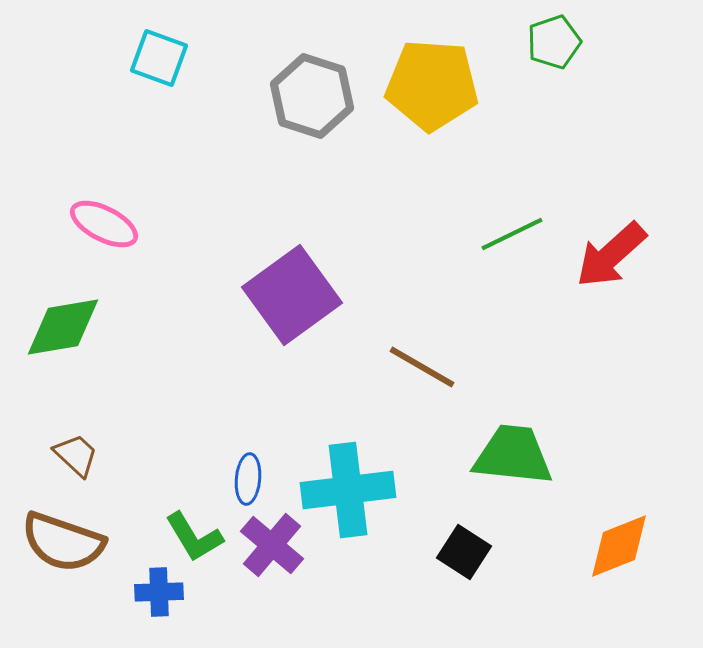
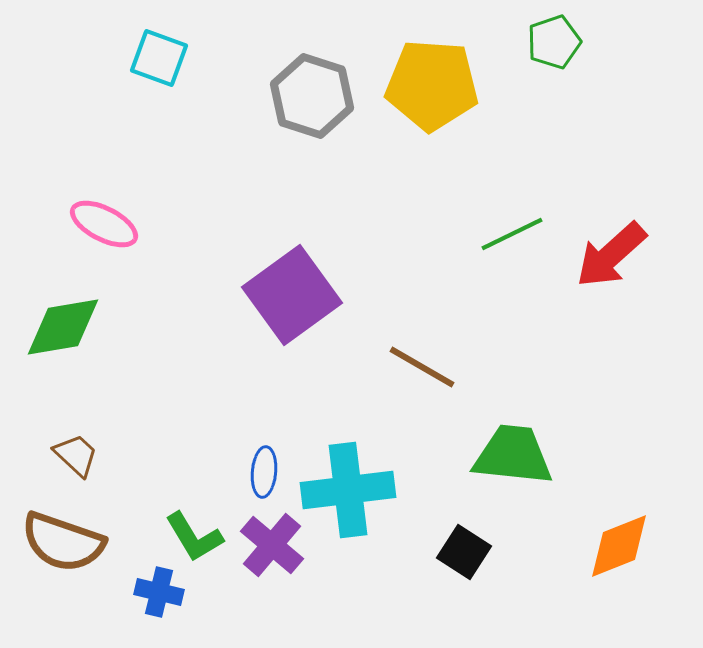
blue ellipse: moved 16 px right, 7 px up
blue cross: rotated 15 degrees clockwise
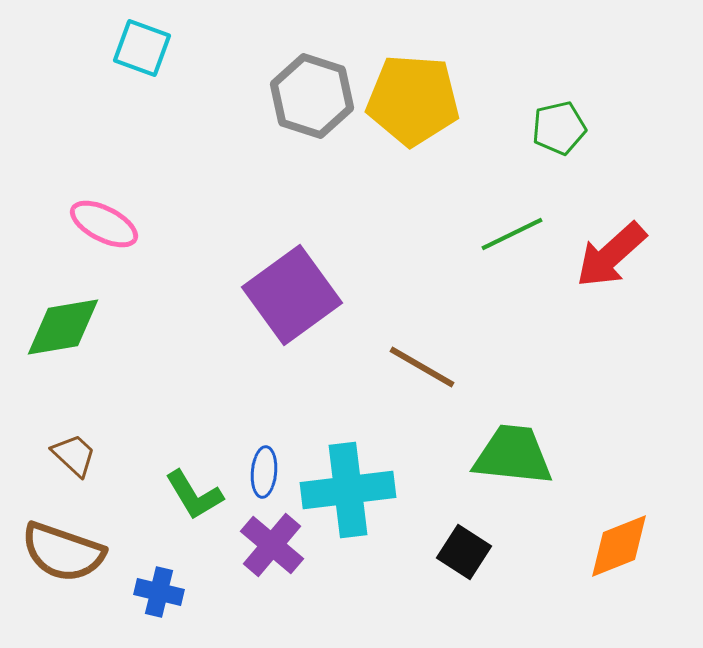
green pentagon: moved 5 px right, 86 px down; rotated 6 degrees clockwise
cyan square: moved 17 px left, 10 px up
yellow pentagon: moved 19 px left, 15 px down
brown trapezoid: moved 2 px left
green L-shape: moved 42 px up
brown semicircle: moved 10 px down
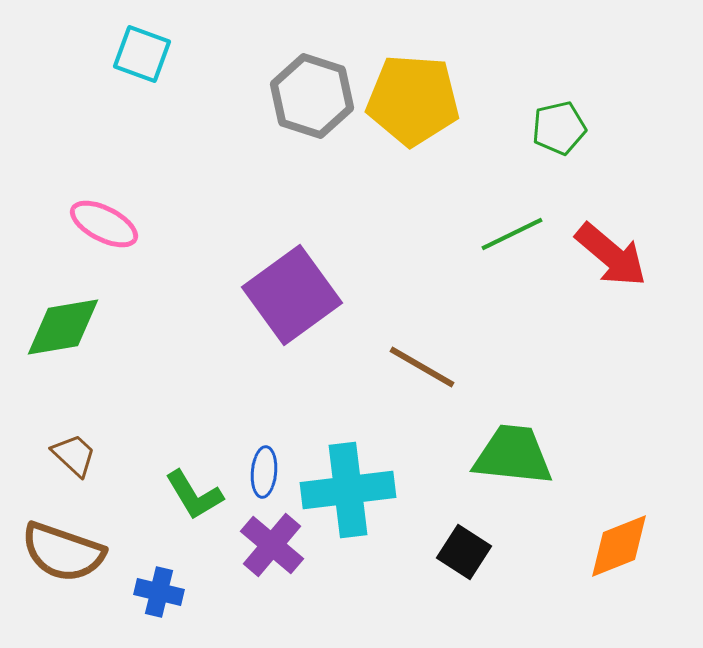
cyan square: moved 6 px down
red arrow: rotated 98 degrees counterclockwise
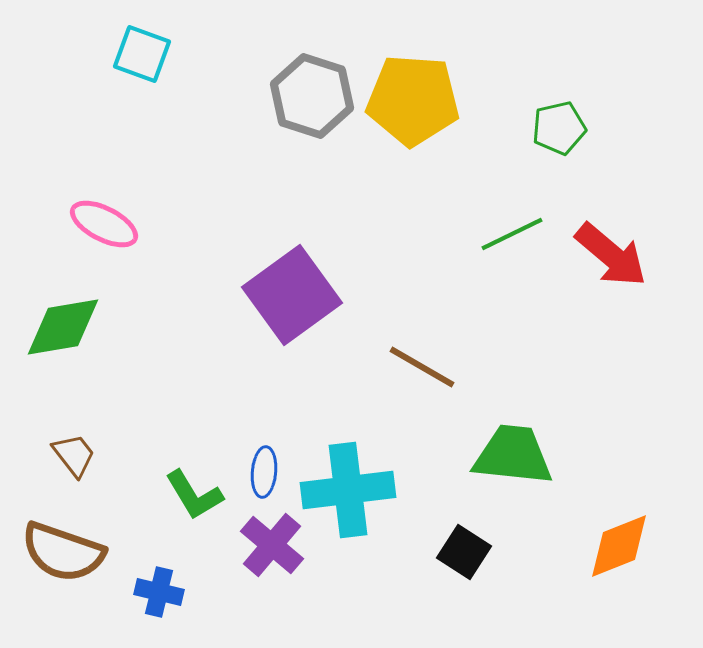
brown trapezoid: rotated 9 degrees clockwise
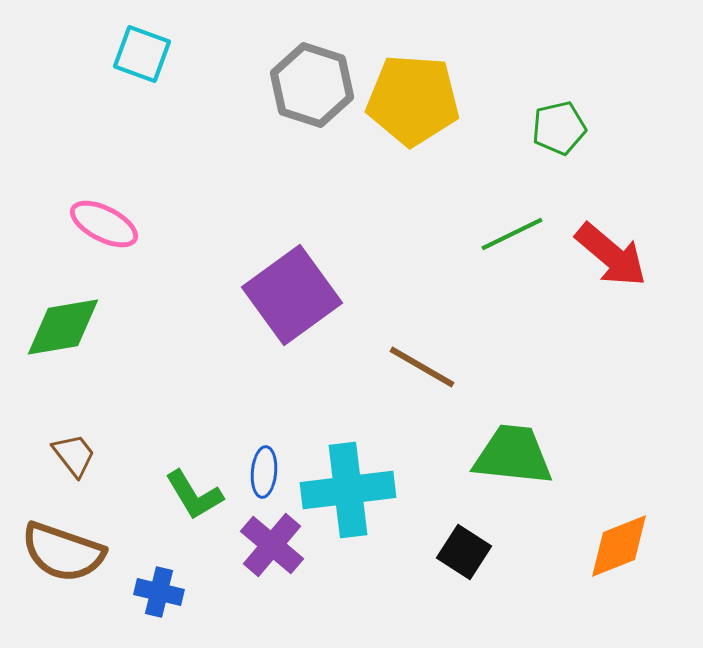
gray hexagon: moved 11 px up
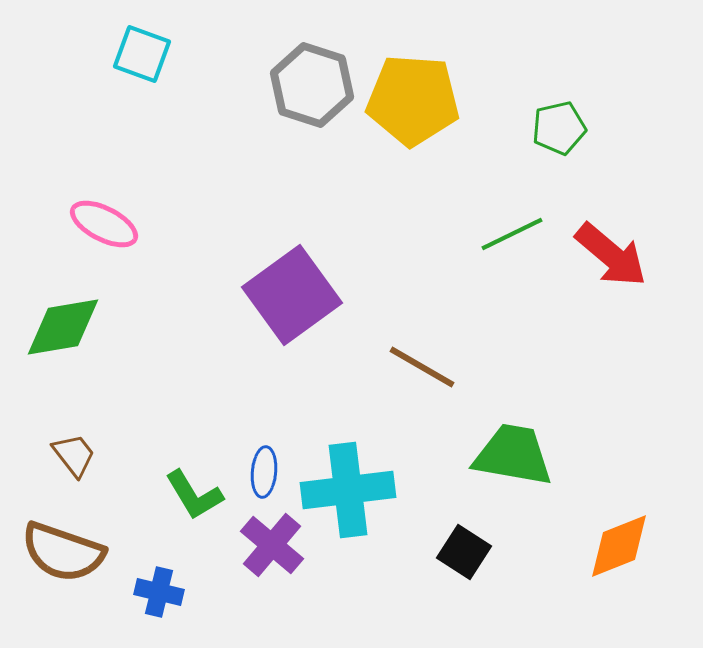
green trapezoid: rotated 4 degrees clockwise
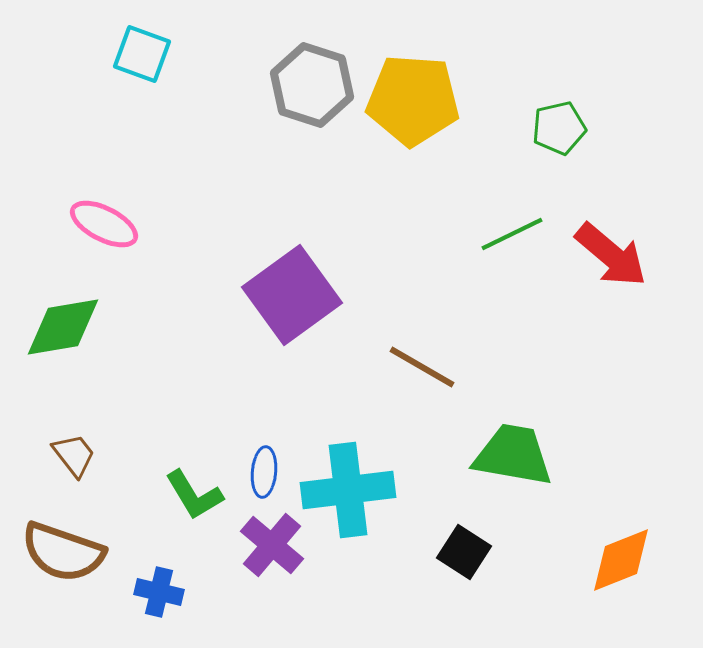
orange diamond: moved 2 px right, 14 px down
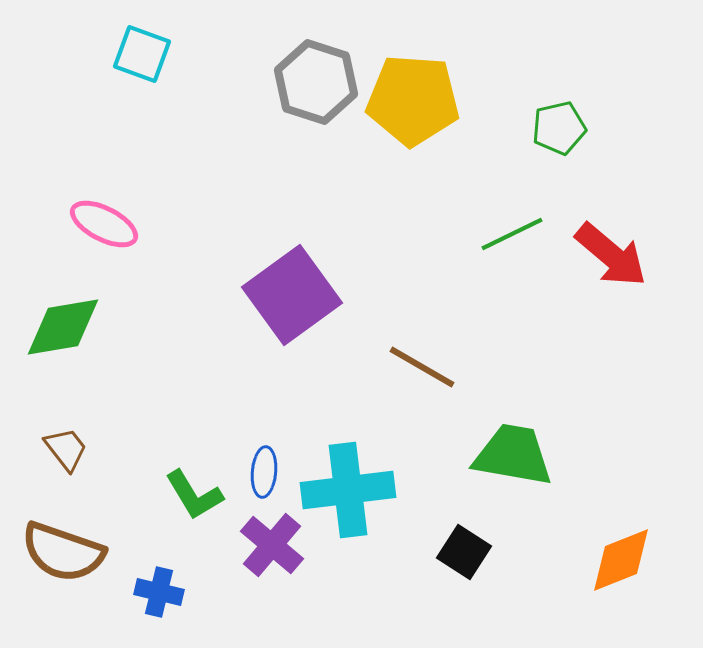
gray hexagon: moved 4 px right, 3 px up
brown trapezoid: moved 8 px left, 6 px up
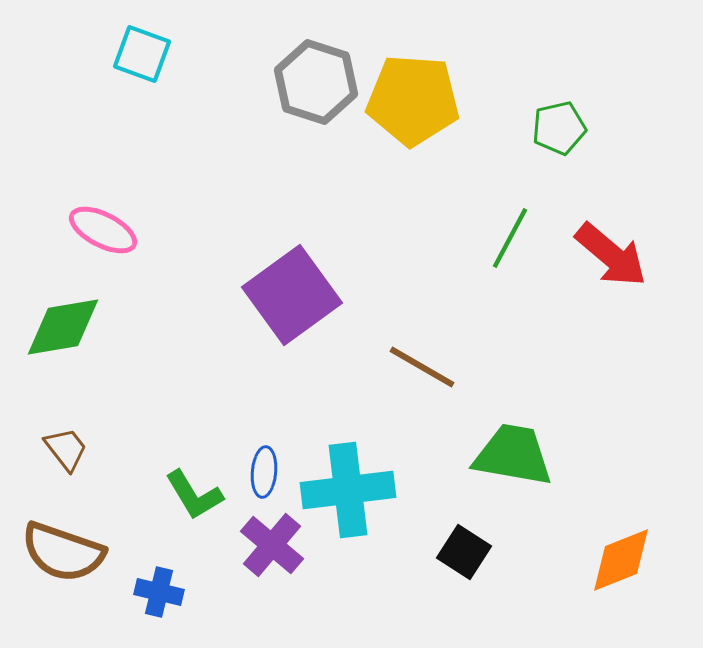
pink ellipse: moved 1 px left, 6 px down
green line: moved 2 px left, 4 px down; rotated 36 degrees counterclockwise
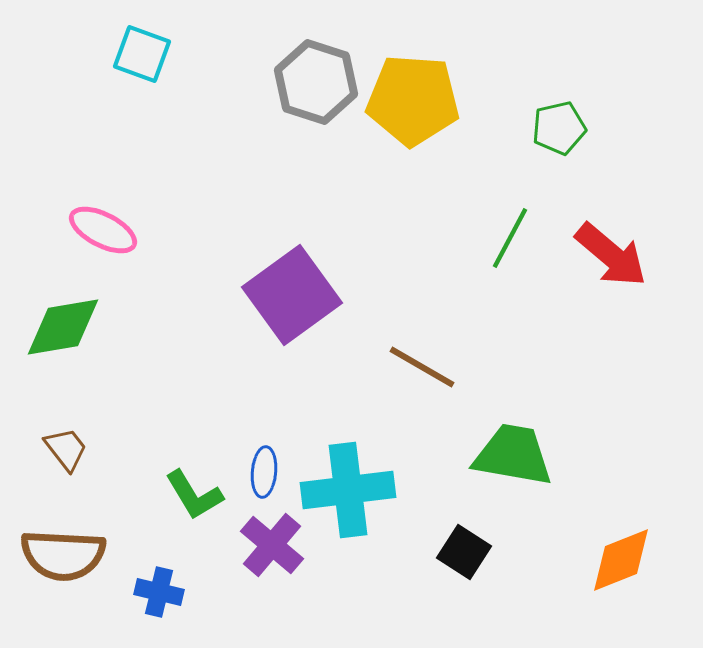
brown semicircle: moved 3 px down; rotated 16 degrees counterclockwise
